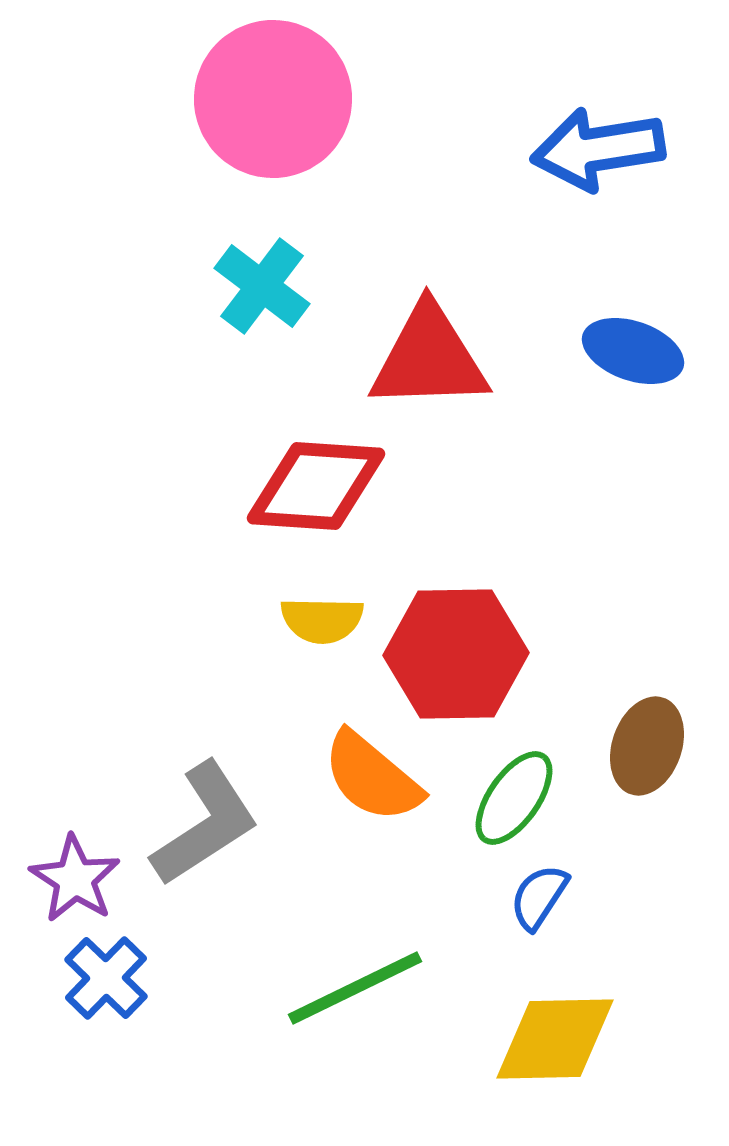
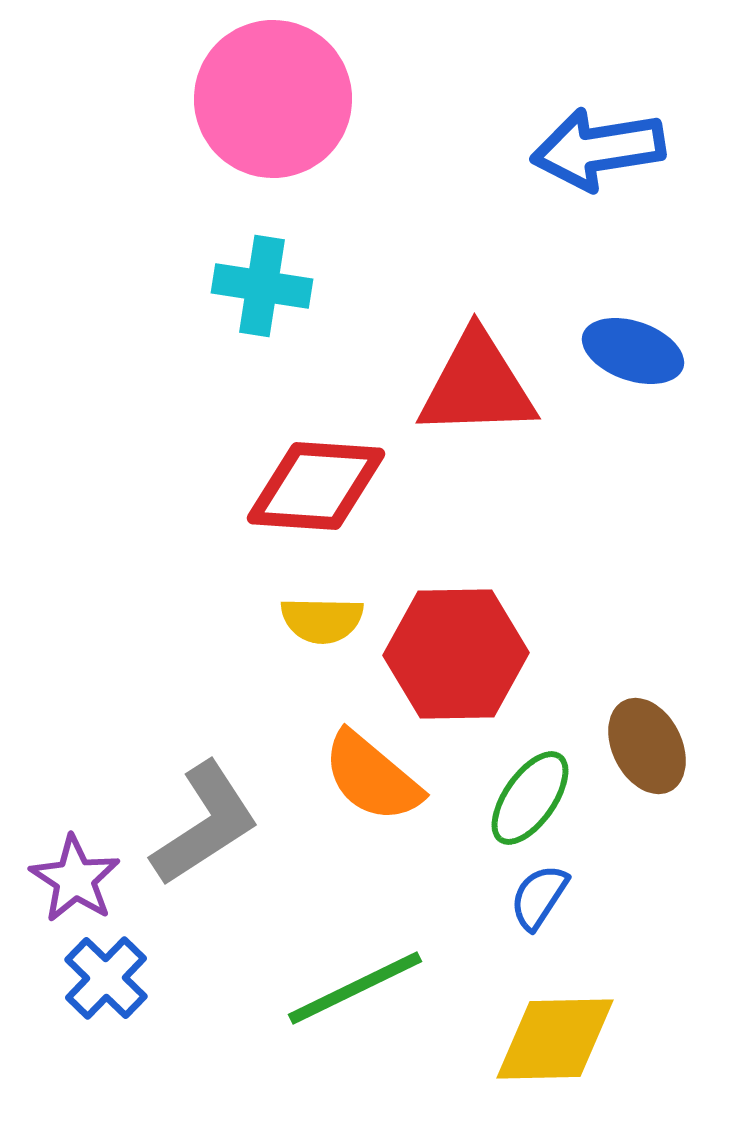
cyan cross: rotated 28 degrees counterclockwise
red triangle: moved 48 px right, 27 px down
brown ellipse: rotated 46 degrees counterclockwise
green ellipse: moved 16 px right
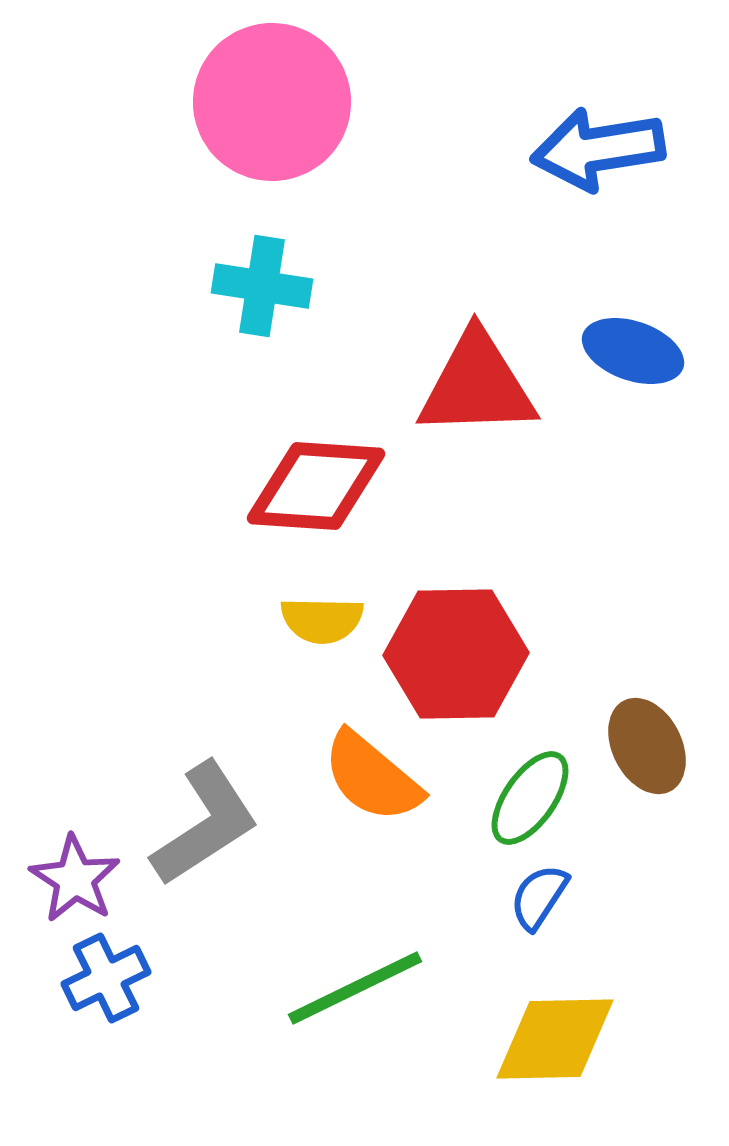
pink circle: moved 1 px left, 3 px down
blue cross: rotated 20 degrees clockwise
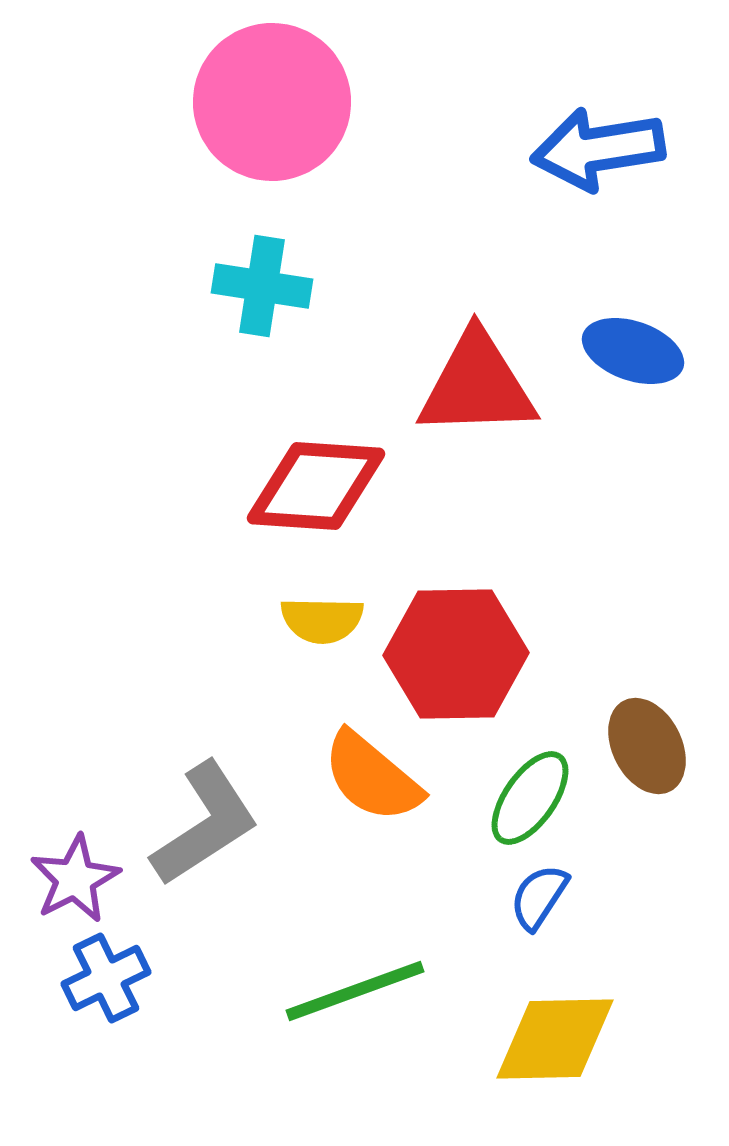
purple star: rotated 12 degrees clockwise
green line: moved 3 px down; rotated 6 degrees clockwise
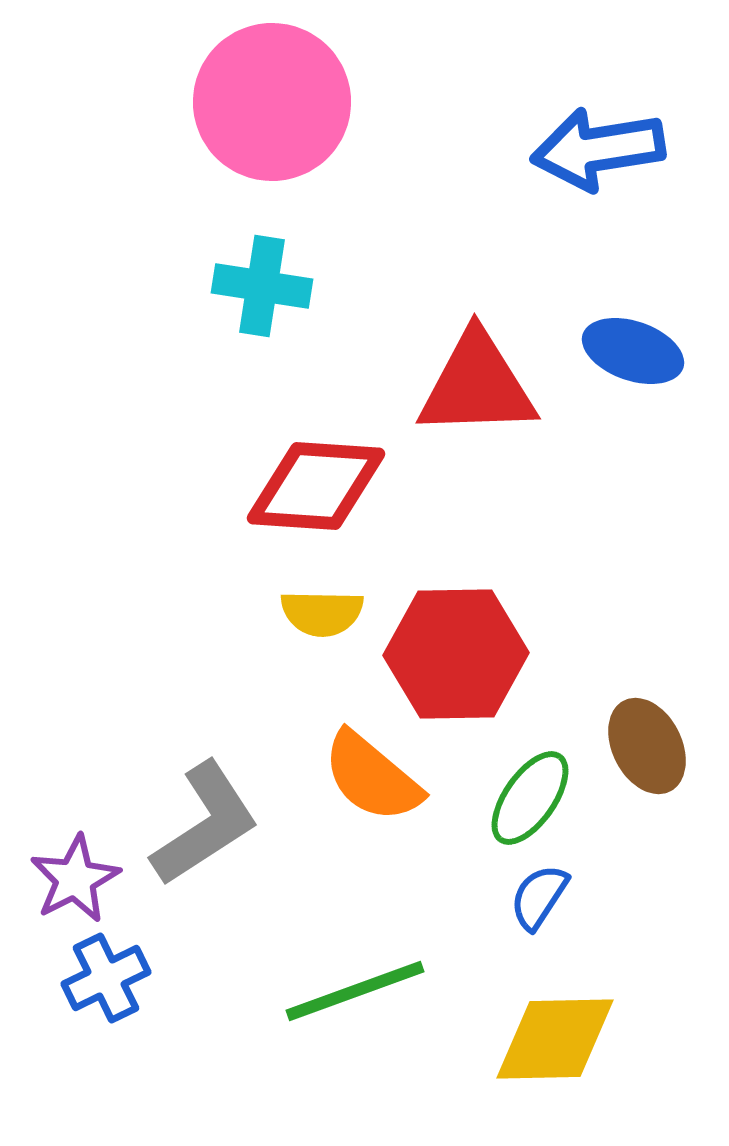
yellow semicircle: moved 7 px up
